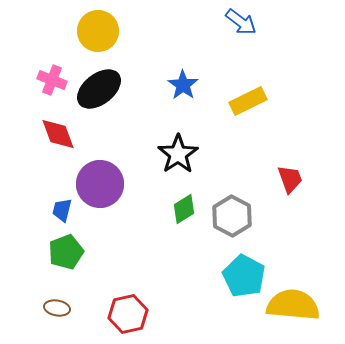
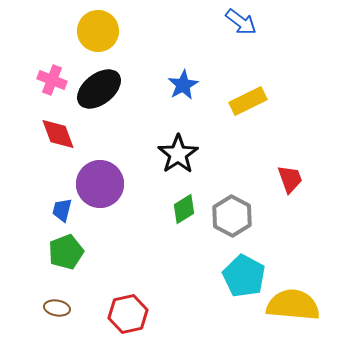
blue star: rotated 8 degrees clockwise
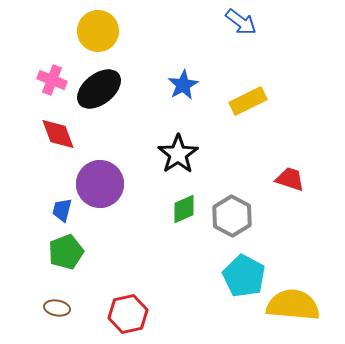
red trapezoid: rotated 52 degrees counterclockwise
green diamond: rotated 8 degrees clockwise
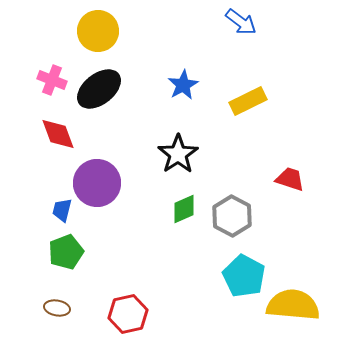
purple circle: moved 3 px left, 1 px up
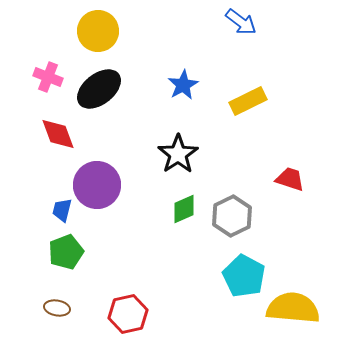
pink cross: moved 4 px left, 3 px up
purple circle: moved 2 px down
gray hexagon: rotated 6 degrees clockwise
yellow semicircle: moved 3 px down
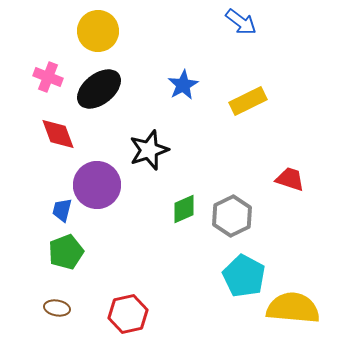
black star: moved 29 px left, 4 px up; rotated 15 degrees clockwise
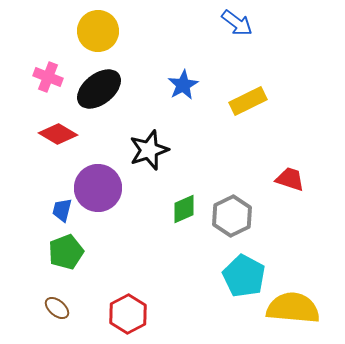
blue arrow: moved 4 px left, 1 px down
red diamond: rotated 39 degrees counterclockwise
purple circle: moved 1 px right, 3 px down
brown ellipse: rotated 30 degrees clockwise
red hexagon: rotated 15 degrees counterclockwise
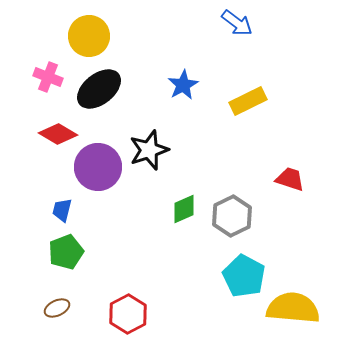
yellow circle: moved 9 px left, 5 px down
purple circle: moved 21 px up
brown ellipse: rotated 65 degrees counterclockwise
